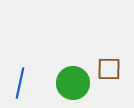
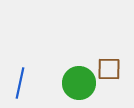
green circle: moved 6 px right
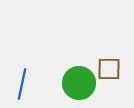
blue line: moved 2 px right, 1 px down
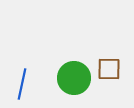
green circle: moved 5 px left, 5 px up
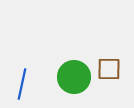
green circle: moved 1 px up
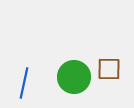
blue line: moved 2 px right, 1 px up
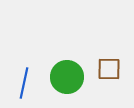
green circle: moved 7 px left
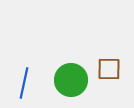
green circle: moved 4 px right, 3 px down
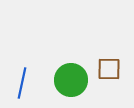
blue line: moved 2 px left
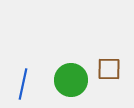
blue line: moved 1 px right, 1 px down
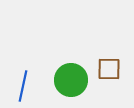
blue line: moved 2 px down
